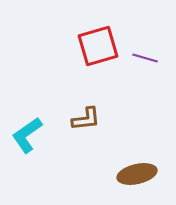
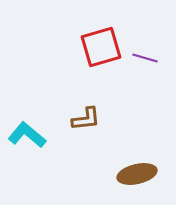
red square: moved 3 px right, 1 px down
cyan L-shape: rotated 75 degrees clockwise
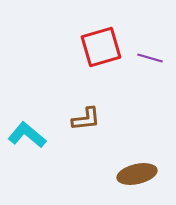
purple line: moved 5 px right
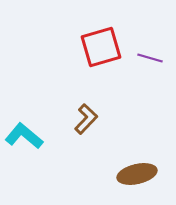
brown L-shape: rotated 40 degrees counterclockwise
cyan L-shape: moved 3 px left, 1 px down
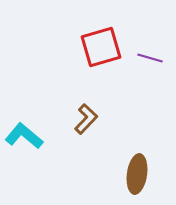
brown ellipse: rotated 69 degrees counterclockwise
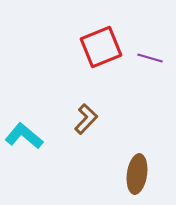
red square: rotated 6 degrees counterclockwise
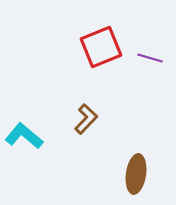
brown ellipse: moved 1 px left
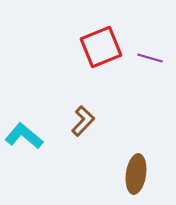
brown L-shape: moved 3 px left, 2 px down
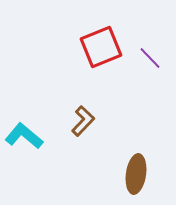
purple line: rotated 30 degrees clockwise
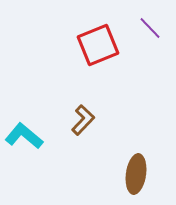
red square: moved 3 px left, 2 px up
purple line: moved 30 px up
brown L-shape: moved 1 px up
